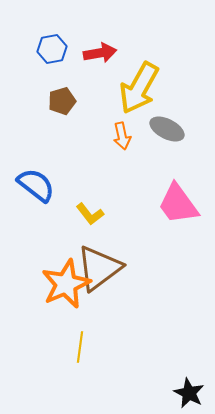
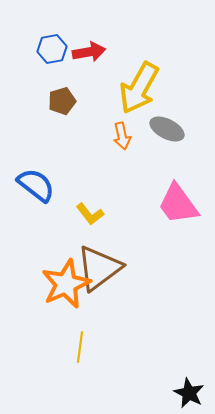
red arrow: moved 11 px left, 1 px up
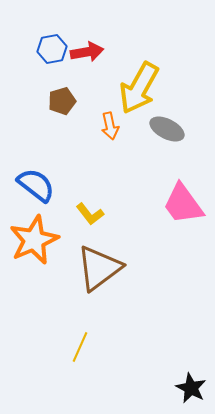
red arrow: moved 2 px left
orange arrow: moved 12 px left, 10 px up
pink trapezoid: moved 5 px right
orange star: moved 32 px left, 44 px up
yellow line: rotated 16 degrees clockwise
black star: moved 2 px right, 5 px up
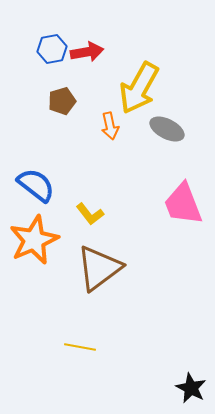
pink trapezoid: rotated 15 degrees clockwise
yellow line: rotated 76 degrees clockwise
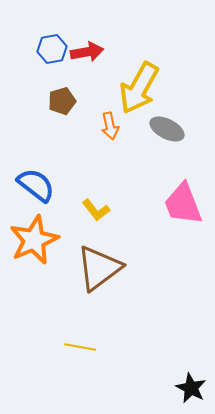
yellow L-shape: moved 6 px right, 4 px up
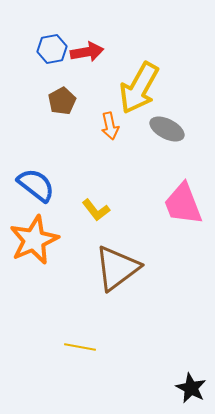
brown pentagon: rotated 12 degrees counterclockwise
brown triangle: moved 18 px right
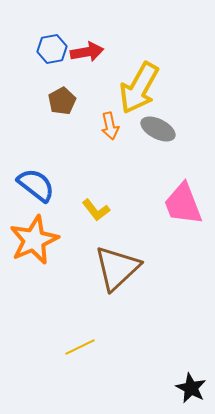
gray ellipse: moved 9 px left
brown triangle: rotated 6 degrees counterclockwise
yellow line: rotated 36 degrees counterclockwise
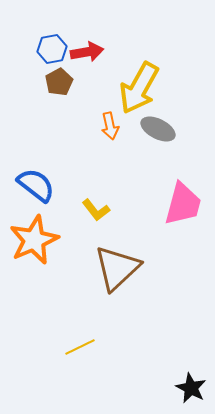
brown pentagon: moved 3 px left, 19 px up
pink trapezoid: rotated 144 degrees counterclockwise
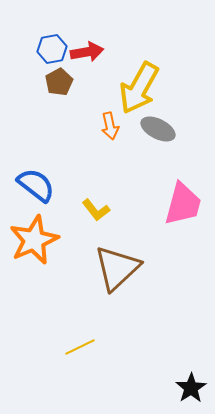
black star: rotated 12 degrees clockwise
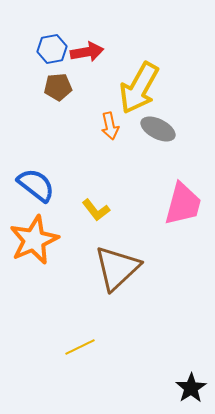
brown pentagon: moved 1 px left, 5 px down; rotated 24 degrees clockwise
